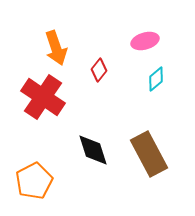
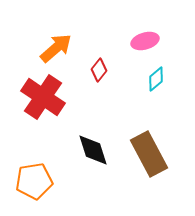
orange arrow: rotated 112 degrees counterclockwise
orange pentagon: rotated 18 degrees clockwise
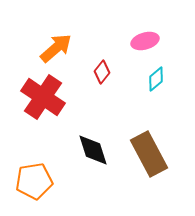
red diamond: moved 3 px right, 2 px down
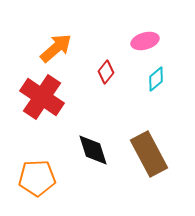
red diamond: moved 4 px right
red cross: moved 1 px left
orange pentagon: moved 3 px right, 3 px up; rotated 6 degrees clockwise
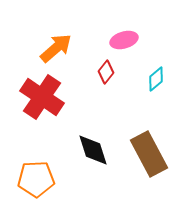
pink ellipse: moved 21 px left, 1 px up
orange pentagon: moved 1 px left, 1 px down
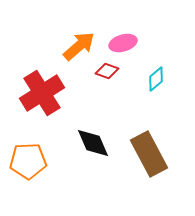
pink ellipse: moved 1 px left, 3 px down
orange arrow: moved 23 px right, 2 px up
red diamond: moved 1 px right, 1 px up; rotated 70 degrees clockwise
red cross: moved 4 px up; rotated 24 degrees clockwise
black diamond: moved 7 px up; rotated 6 degrees counterclockwise
orange pentagon: moved 8 px left, 18 px up
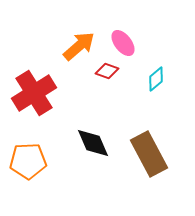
pink ellipse: rotated 68 degrees clockwise
red cross: moved 8 px left
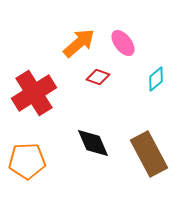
orange arrow: moved 3 px up
red diamond: moved 9 px left, 6 px down
orange pentagon: moved 1 px left
